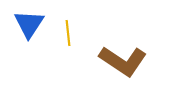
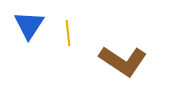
blue triangle: moved 1 px down
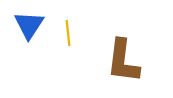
brown L-shape: rotated 63 degrees clockwise
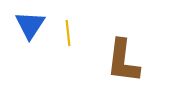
blue triangle: moved 1 px right
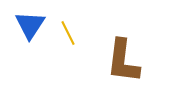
yellow line: rotated 20 degrees counterclockwise
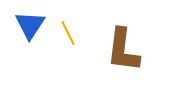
brown L-shape: moved 11 px up
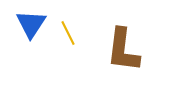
blue triangle: moved 1 px right, 1 px up
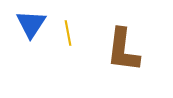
yellow line: rotated 15 degrees clockwise
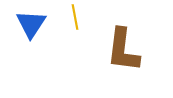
yellow line: moved 7 px right, 16 px up
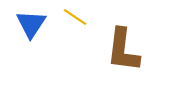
yellow line: rotated 45 degrees counterclockwise
